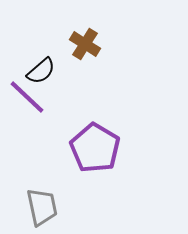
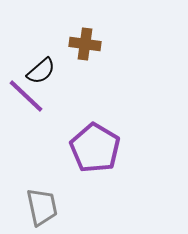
brown cross: rotated 24 degrees counterclockwise
purple line: moved 1 px left, 1 px up
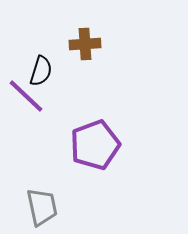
brown cross: rotated 12 degrees counterclockwise
black semicircle: rotated 32 degrees counterclockwise
purple pentagon: moved 3 px up; rotated 21 degrees clockwise
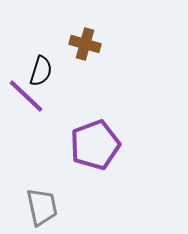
brown cross: rotated 20 degrees clockwise
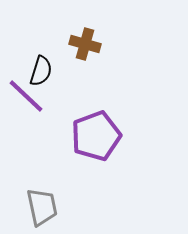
purple pentagon: moved 1 px right, 9 px up
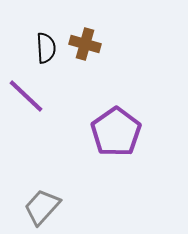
black semicircle: moved 5 px right, 23 px up; rotated 20 degrees counterclockwise
purple pentagon: moved 20 px right, 4 px up; rotated 15 degrees counterclockwise
gray trapezoid: rotated 126 degrees counterclockwise
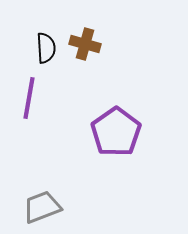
purple line: moved 3 px right, 2 px down; rotated 57 degrees clockwise
gray trapezoid: rotated 27 degrees clockwise
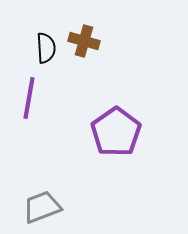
brown cross: moved 1 px left, 3 px up
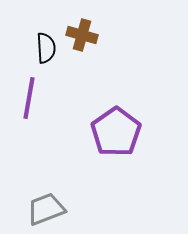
brown cross: moved 2 px left, 6 px up
gray trapezoid: moved 4 px right, 2 px down
